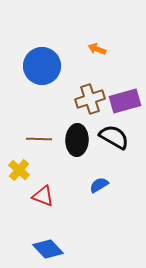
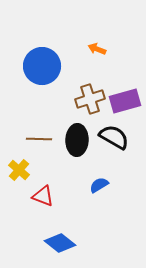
blue diamond: moved 12 px right, 6 px up; rotated 8 degrees counterclockwise
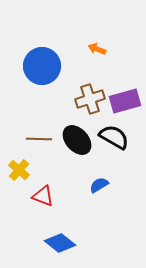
black ellipse: rotated 44 degrees counterclockwise
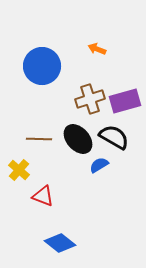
black ellipse: moved 1 px right, 1 px up
blue semicircle: moved 20 px up
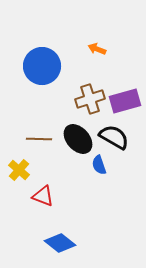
blue semicircle: rotated 78 degrees counterclockwise
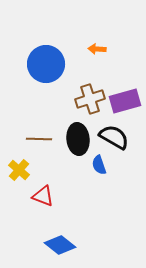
orange arrow: rotated 18 degrees counterclockwise
blue circle: moved 4 px right, 2 px up
black ellipse: rotated 36 degrees clockwise
blue diamond: moved 2 px down
